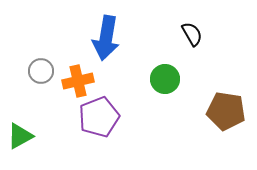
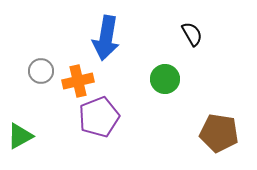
brown pentagon: moved 7 px left, 22 px down
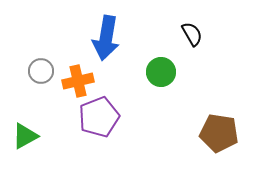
green circle: moved 4 px left, 7 px up
green triangle: moved 5 px right
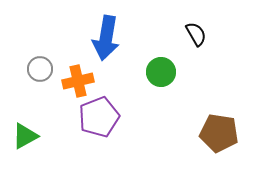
black semicircle: moved 4 px right
gray circle: moved 1 px left, 2 px up
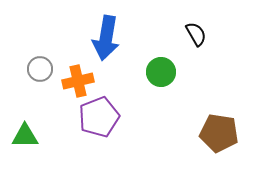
green triangle: rotated 28 degrees clockwise
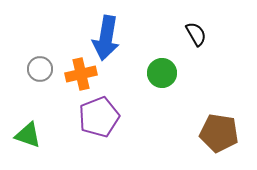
green circle: moved 1 px right, 1 px down
orange cross: moved 3 px right, 7 px up
green triangle: moved 3 px right, 1 px up; rotated 20 degrees clockwise
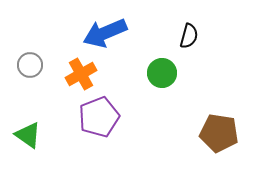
black semicircle: moved 7 px left, 2 px down; rotated 45 degrees clockwise
blue arrow: moved 1 px left, 5 px up; rotated 57 degrees clockwise
gray circle: moved 10 px left, 4 px up
orange cross: rotated 16 degrees counterclockwise
green triangle: rotated 16 degrees clockwise
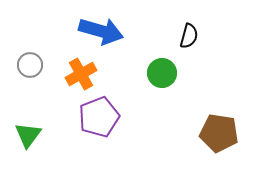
blue arrow: moved 4 px left, 2 px up; rotated 141 degrees counterclockwise
green triangle: rotated 32 degrees clockwise
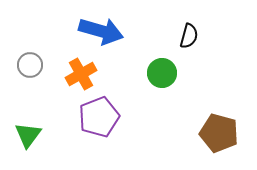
brown pentagon: rotated 6 degrees clockwise
